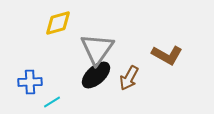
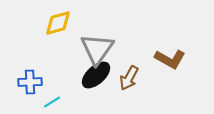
brown L-shape: moved 3 px right, 4 px down
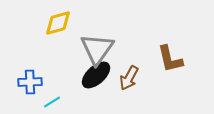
brown L-shape: rotated 48 degrees clockwise
